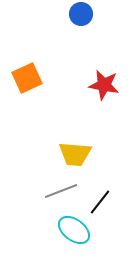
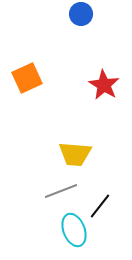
red star: rotated 20 degrees clockwise
black line: moved 4 px down
cyan ellipse: rotated 32 degrees clockwise
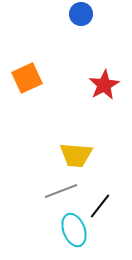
red star: rotated 12 degrees clockwise
yellow trapezoid: moved 1 px right, 1 px down
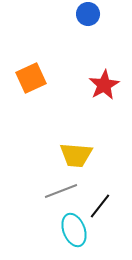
blue circle: moved 7 px right
orange square: moved 4 px right
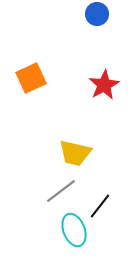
blue circle: moved 9 px right
yellow trapezoid: moved 1 px left, 2 px up; rotated 8 degrees clockwise
gray line: rotated 16 degrees counterclockwise
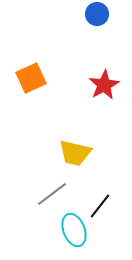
gray line: moved 9 px left, 3 px down
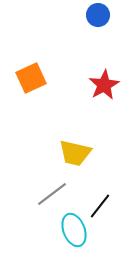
blue circle: moved 1 px right, 1 px down
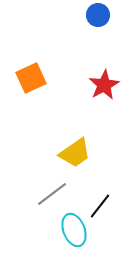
yellow trapezoid: rotated 48 degrees counterclockwise
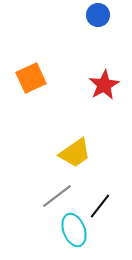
gray line: moved 5 px right, 2 px down
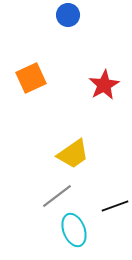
blue circle: moved 30 px left
yellow trapezoid: moved 2 px left, 1 px down
black line: moved 15 px right; rotated 32 degrees clockwise
